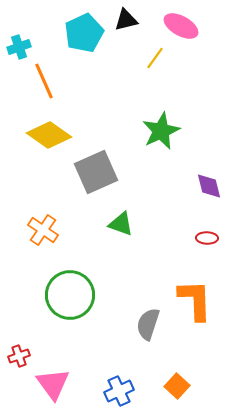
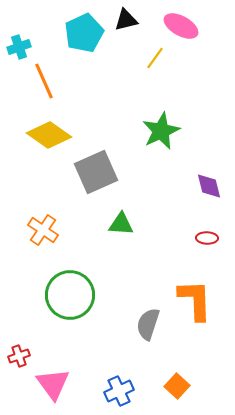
green triangle: rotated 16 degrees counterclockwise
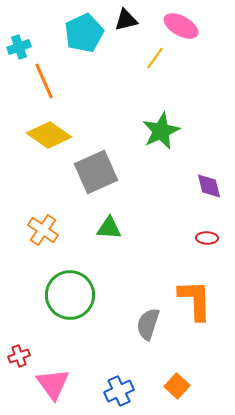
green triangle: moved 12 px left, 4 px down
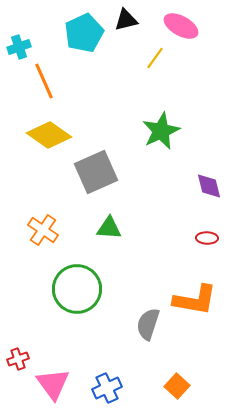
green circle: moved 7 px right, 6 px up
orange L-shape: rotated 102 degrees clockwise
red cross: moved 1 px left, 3 px down
blue cross: moved 12 px left, 3 px up
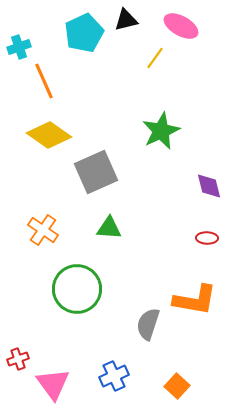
blue cross: moved 7 px right, 12 px up
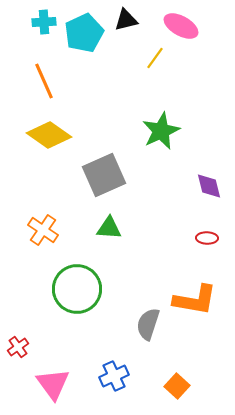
cyan cross: moved 25 px right, 25 px up; rotated 15 degrees clockwise
gray square: moved 8 px right, 3 px down
red cross: moved 12 px up; rotated 15 degrees counterclockwise
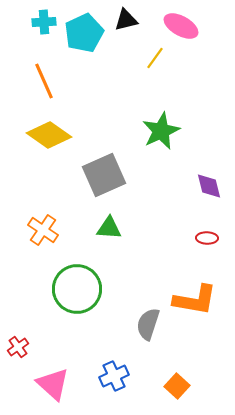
pink triangle: rotated 12 degrees counterclockwise
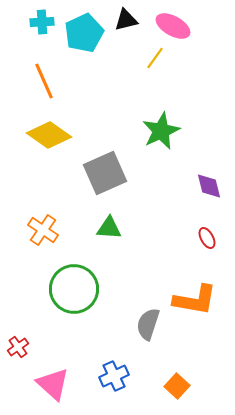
cyan cross: moved 2 px left
pink ellipse: moved 8 px left
gray square: moved 1 px right, 2 px up
red ellipse: rotated 60 degrees clockwise
green circle: moved 3 px left
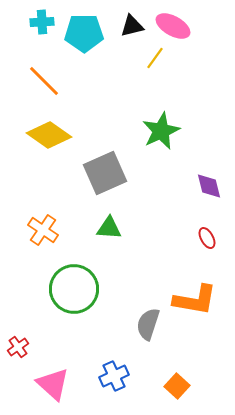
black triangle: moved 6 px right, 6 px down
cyan pentagon: rotated 24 degrees clockwise
orange line: rotated 21 degrees counterclockwise
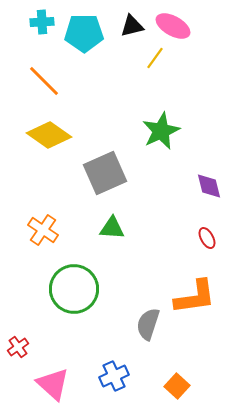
green triangle: moved 3 px right
orange L-shape: moved 3 px up; rotated 18 degrees counterclockwise
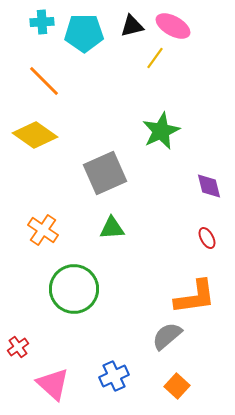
yellow diamond: moved 14 px left
green triangle: rotated 8 degrees counterclockwise
gray semicircle: moved 19 px right, 12 px down; rotated 32 degrees clockwise
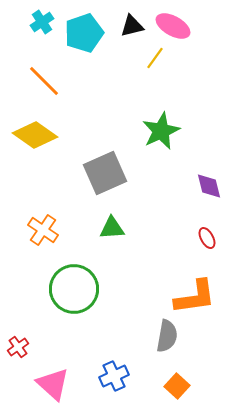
cyan cross: rotated 30 degrees counterclockwise
cyan pentagon: rotated 18 degrees counterclockwise
gray semicircle: rotated 140 degrees clockwise
